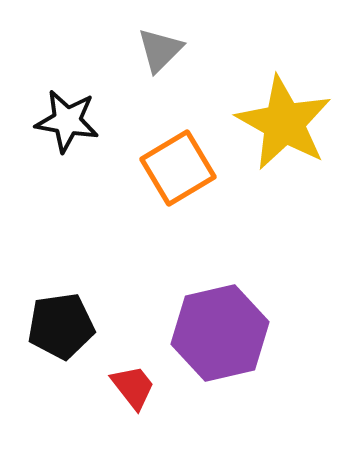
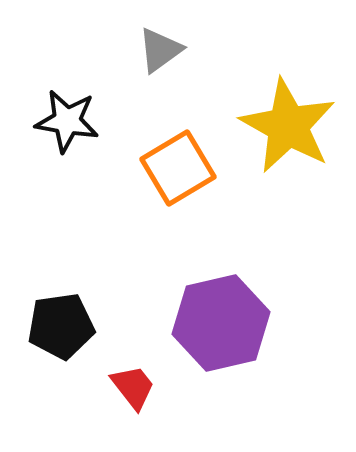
gray triangle: rotated 9 degrees clockwise
yellow star: moved 4 px right, 3 px down
purple hexagon: moved 1 px right, 10 px up
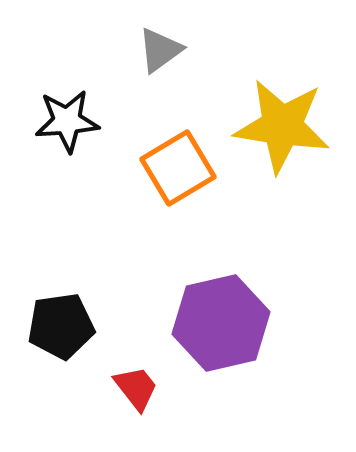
black star: rotated 14 degrees counterclockwise
yellow star: moved 6 px left; rotated 20 degrees counterclockwise
red trapezoid: moved 3 px right, 1 px down
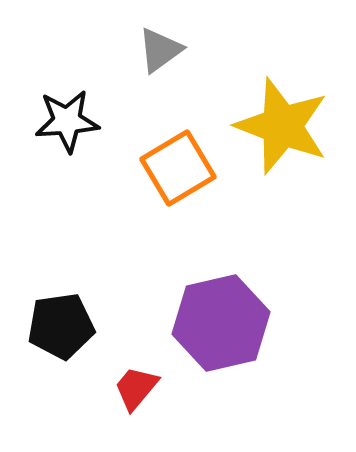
yellow star: rotated 12 degrees clockwise
red trapezoid: rotated 102 degrees counterclockwise
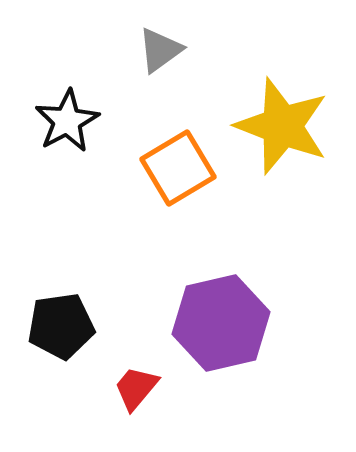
black star: rotated 24 degrees counterclockwise
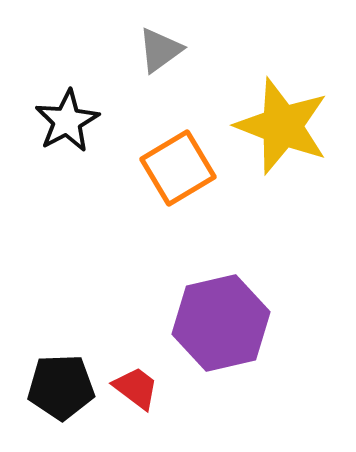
black pentagon: moved 61 px down; rotated 6 degrees clockwise
red trapezoid: rotated 87 degrees clockwise
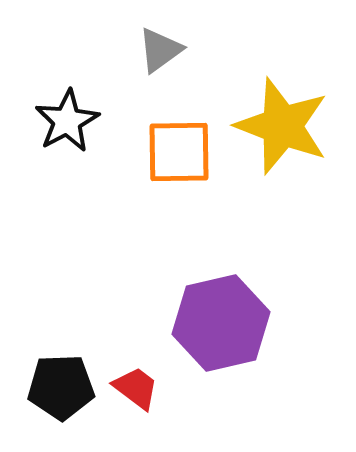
orange square: moved 1 px right, 16 px up; rotated 30 degrees clockwise
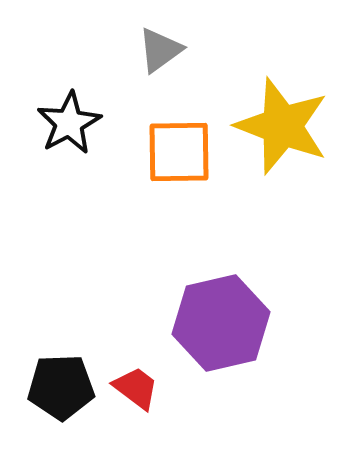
black star: moved 2 px right, 2 px down
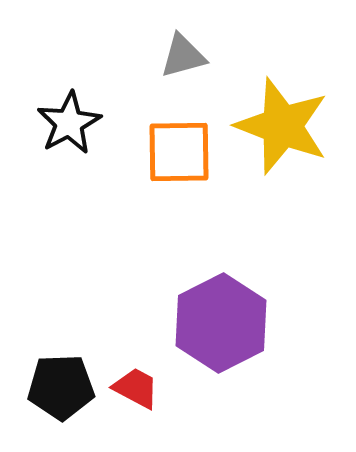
gray triangle: moved 23 px right, 6 px down; rotated 21 degrees clockwise
purple hexagon: rotated 14 degrees counterclockwise
red trapezoid: rotated 9 degrees counterclockwise
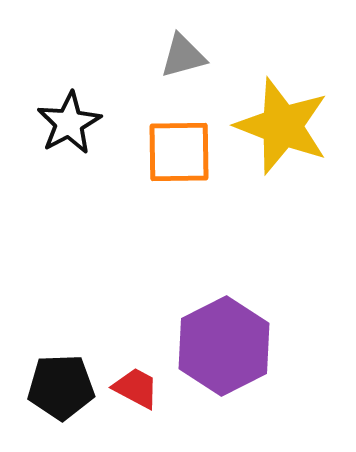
purple hexagon: moved 3 px right, 23 px down
